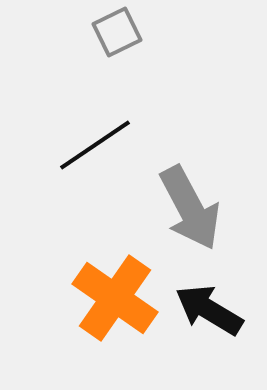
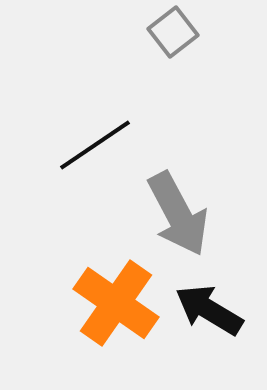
gray square: moved 56 px right; rotated 12 degrees counterclockwise
gray arrow: moved 12 px left, 6 px down
orange cross: moved 1 px right, 5 px down
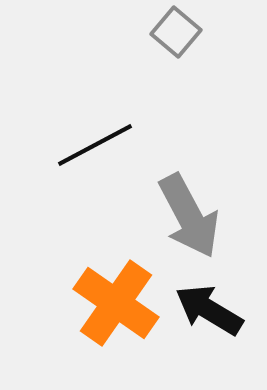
gray square: moved 3 px right; rotated 12 degrees counterclockwise
black line: rotated 6 degrees clockwise
gray arrow: moved 11 px right, 2 px down
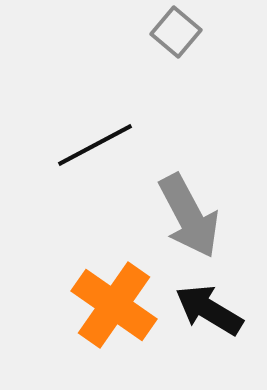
orange cross: moved 2 px left, 2 px down
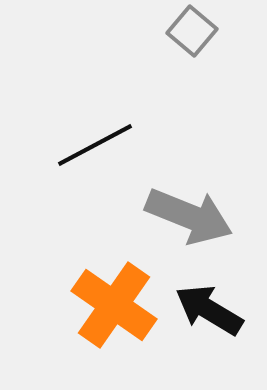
gray square: moved 16 px right, 1 px up
gray arrow: rotated 40 degrees counterclockwise
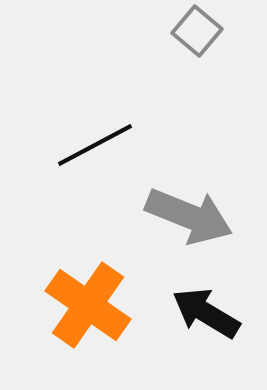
gray square: moved 5 px right
orange cross: moved 26 px left
black arrow: moved 3 px left, 3 px down
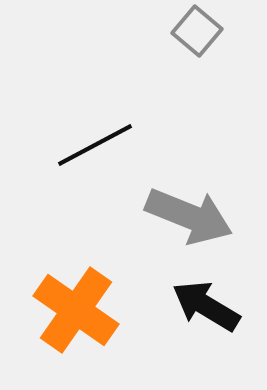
orange cross: moved 12 px left, 5 px down
black arrow: moved 7 px up
